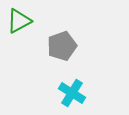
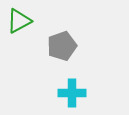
cyan cross: rotated 32 degrees counterclockwise
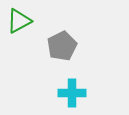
gray pentagon: rotated 8 degrees counterclockwise
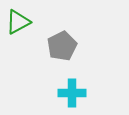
green triangle: moved 1 px left, 1 px down
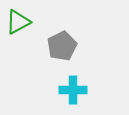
cyan cross: moved 1 px right, 3 px up
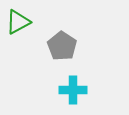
gray pentagon: rotated 12 degrees counterclockwise
